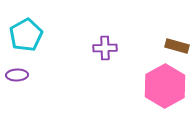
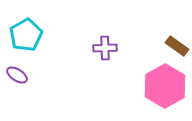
brown rectangle: rotated 20 degrees clockwise
purple ellipse: rotated 35 degrees clockwise
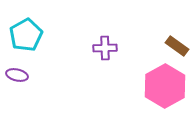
purple ellipse: rotated 20 degrees counterclockwise
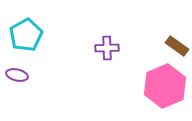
purple cross: moved 2 px right
pink hexagon: rotated 6 degrees clockwise
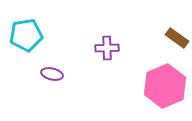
cyan pentagon: rotated 20 degrees clockwise
brown rectangle: moved 8 px up
purple ellipse: moved 35 px right, 1 px up
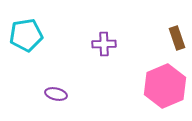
brown rectangle: rotated 35 degrees clockwise
purple cross: moved 3 px left, 4 px up
purple ellipse: moved 4 px right, 20 px down
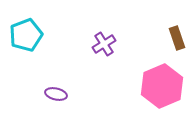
cyan pentagon: rotated 12 degrees counterclockwise
purple cross: rotated 30 degrees counterclockwise
pink hexagon: moved 3 px left
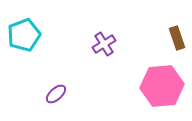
cyan pentagon: moved 2 px left
pink hexagon: rotated 18 degrees clockwise
purple ellipse: rotated 55 degrees counterclockwise
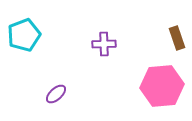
purple cross: rotated 30 degrees clockwise
